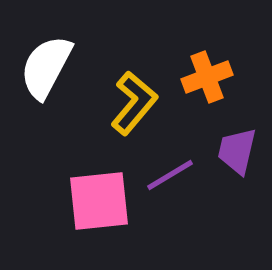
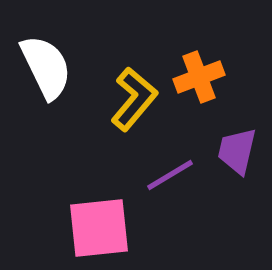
white semicircle: rotated 126 degrees clockwise
orange cross: moved 8 px left
yellow L-shape: moved 4 px up
pink square: moved 27 px down
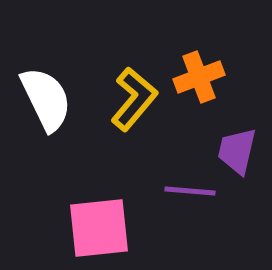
white semicircle: moved 32 px down
purple line: moved 20 px right, 16 px down; rotated 36 degrees clockwise
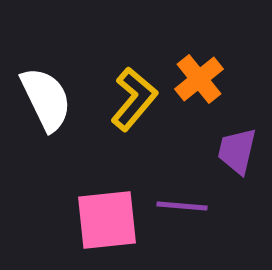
orange cross: moved 2 px down; rotated 18 degrees counterclockwise
purple line: moved 8 px left, 15 px down
pink square: moved 8 px right, 8 px up
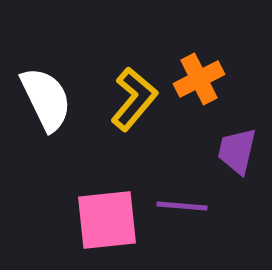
orange cross: rotated 12 degrees clockwise
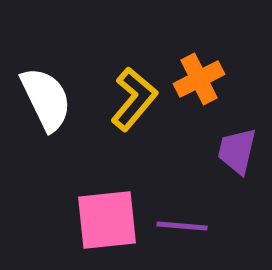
purple line: moved 20 px down
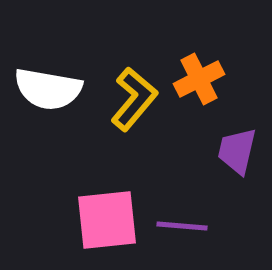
white semicircle: moved 2 px right, 10 px up; rotated 126 degrees clockwise
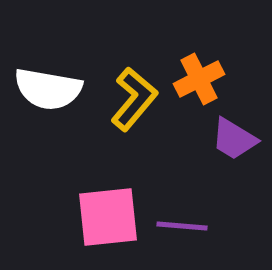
purple trapezoid: moved 3 px left, 12 px up; rotated 72 degrees counterclockwise
pink square: moved 1 px right, 3 px up
